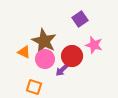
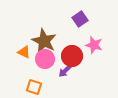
purple arrow: moved 3 px right, 1 px down
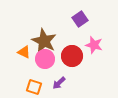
purple arrow: moved 6 px left, 12 px down
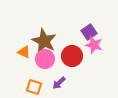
purple square: moved 9 px right, 13 px down
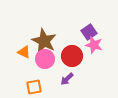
purple arrow: moved 8 px right, 4 px up
orange square: rotated 28 degrees counterclockwise
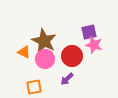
purple square: rotated 21 degrees clockwise
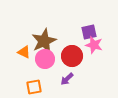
brown star: rotated 20 degrees clockwise
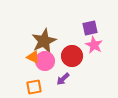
purple square: moved 1 px right, 4 px up
pink star: rotated 12 degrees clockwise
orange triangle: moved 9 px right, 5 px down
pink circle: moved 2 px down
purple arrow: moved 4 px left
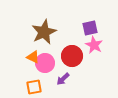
brown star: moved 9 px up
pink circle: moved 2 px down
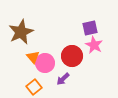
brown star: moved 23 px left
orange triangle: rotated 24 degrees clockwise
orange square: rotated 28 degrees counterclockwise
